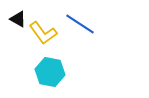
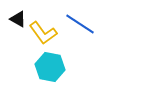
cyan hexagon: moved 5 px up
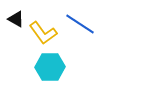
black triangle: moved 2 px left
cyan hexagon: rotated 12 degrees counterclockwise
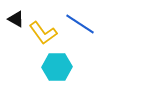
cyan hexagon: moved 7 px right
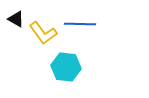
blue line: rotated 32 degrees counterclockwise
cyan hexagon: moved 9 px right; rotated 8 degrees clockwise
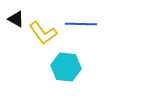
blue line: moved 1 px right
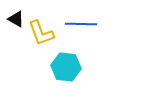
yellow L-shape: moved 2 px left; rotated 16 degrees clockwise
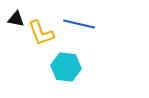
black triangle: rotated 18 degrees counterclockwise
blue line: moved 2 px left; rotated 12 degrees clockwise
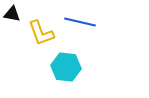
black triangle: moved 4 px left, 5 px up
blue line: moved 1 px right, 2 px up
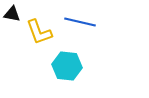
yellow L-shape: moved 2 px left, 1 px up
cyan hexagon: moved 1 px right, 1 px up
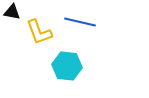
black triangle: moved 2 px up
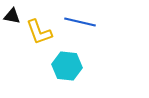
black triangle: moved 4 px down
